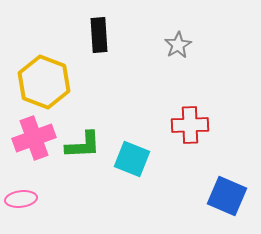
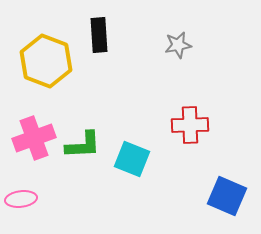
gray star: rotated 20 degrees clockwise
yellow hexagon: moved 2 px right, 21 px up
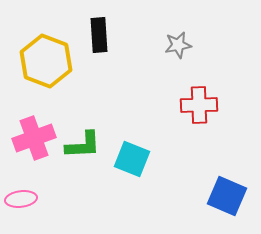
red cross: moved 9 px right, 20 px up
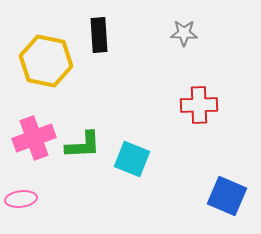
gray star: moved 6 px right, 12 px up; rotated 12 degrees clockwise
yellow hexagon: rotated 9 degrees counterclockwise
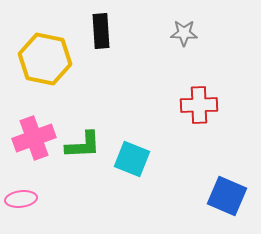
black rectangle: moved 2 px right, 4 px up
yellow hexagon: moved 1 px left, 2 px up
